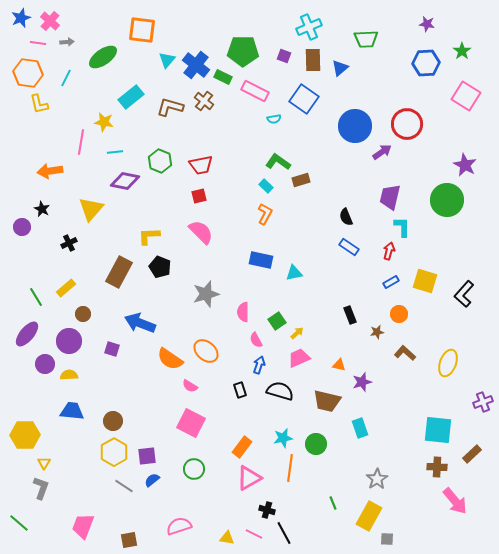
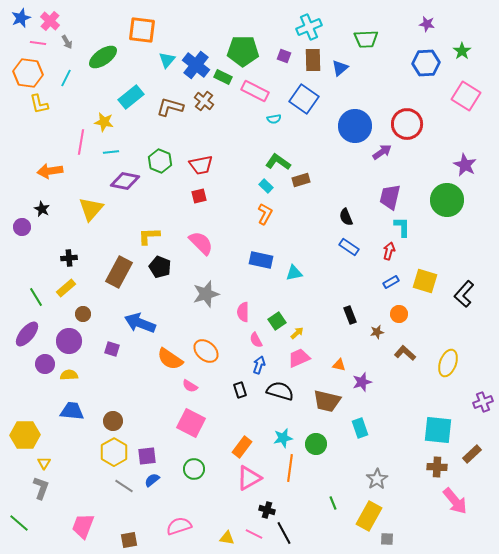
gray arrow at (67, 42): rotated 64 degrees clockwise
cyan line at (115, 152): moved 4 px left
pink semicircle at (201, 232): moved 11 px down
black cross at (69, 243): moved 15 px down; rotated 21 degrees clockwise
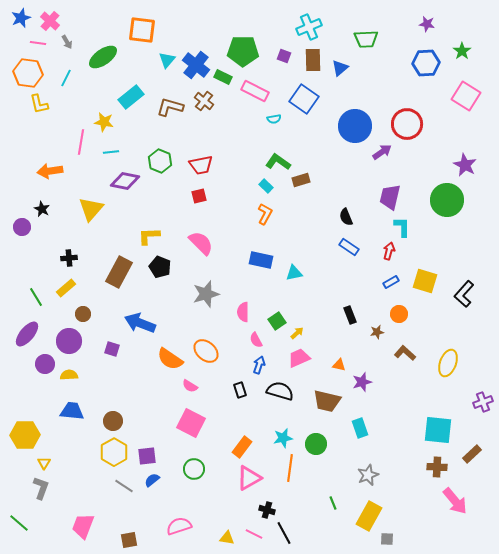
gray star at (377, 479): moved 9 px left, 4 px up; rotated 10 degrees clockwise
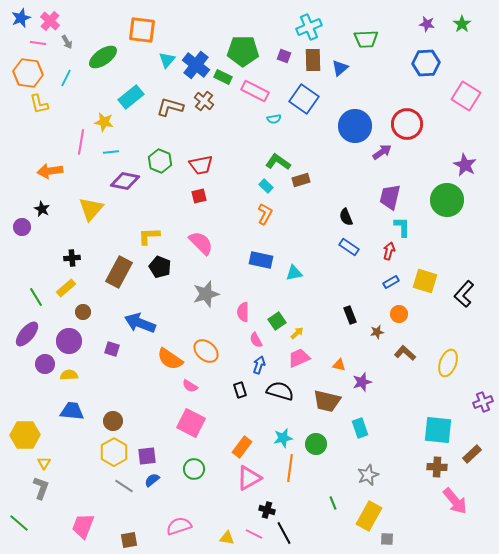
green star at (462, 51): moved 27 px up
black cross at (69, 258): moved 3 px right
brown circle at (83, 314): moved 2 px up
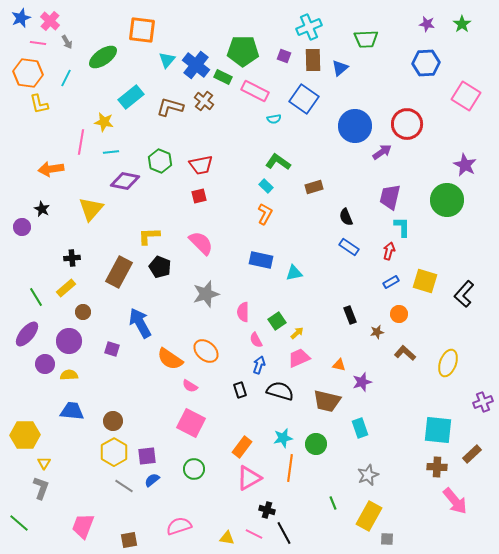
orange arrow at (50, 171): moved 1 px right, 2 px up
brown rectangle at (301, 180): moved 13 px right, 7 px down
blue arrow at (140, 323): rotated 40 degrees clockwise
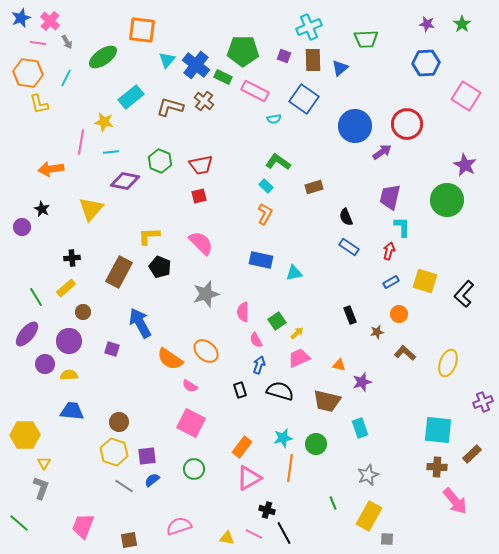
brown circle at (113, 421): moved 6 px right, 1 px down
yellow hexagon at (114, 452): rotated 12 degrees counterclockwise
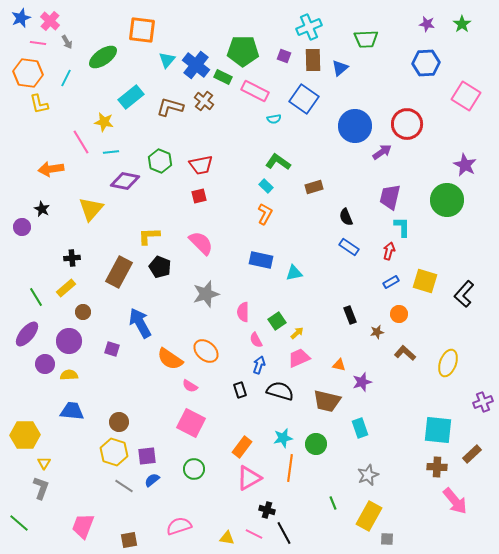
pink line at (81, 142): rotated 40 degrees counterclockwise
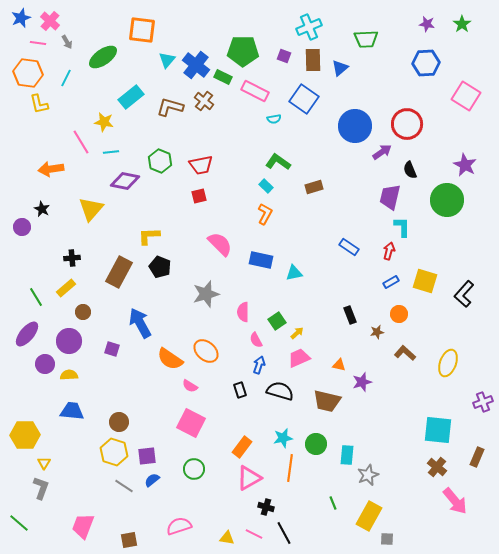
black semicircle at (346, 217): moved 64 px right, 47 px up
pink semicircle at (201, 243): moved 19 px right, 1 px down
cyan rectangle at (360, 428): moved 13 px left, 27 px down; rotated 24 degrees clockwise
brown rectangle at (472, 454): moved 5 px right, 3 px down; rotated 24 degrees counterclockwise
brown cross at (437, 467): rotated 36 degrees clockwise
black cross at (267, 510): moved 1 px left, 3 px up
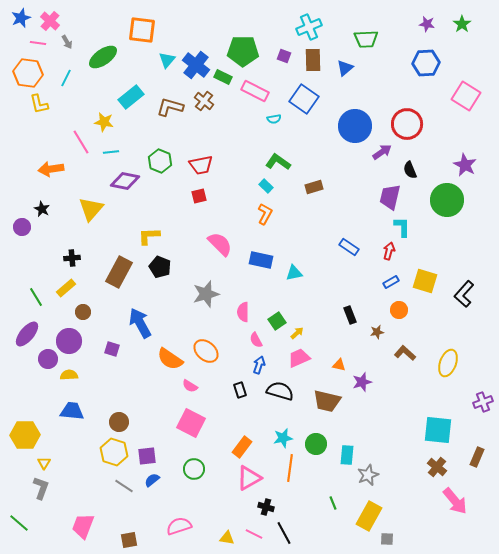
blue triangle at (340, 68): moved 5 px right
orange circle at (399, 314): moved 4 px up
purple circle at (45, 364): moved 3 px right, 5 px up
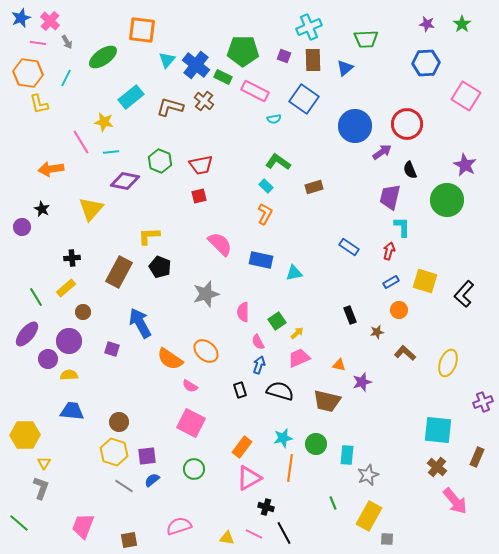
pink semicircle at (256, 340): moved 2 px right, 2 px down
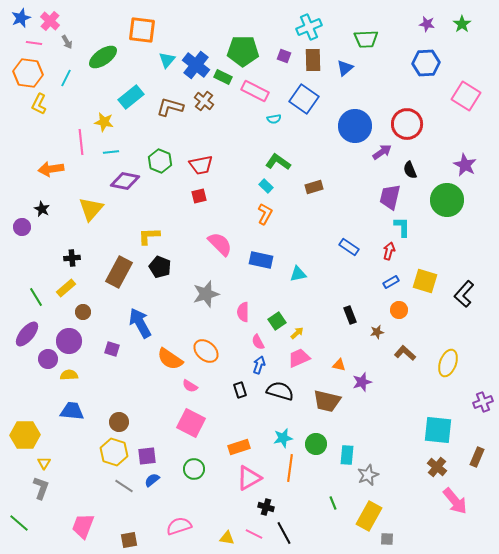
pink line at (38, 43): moved 4 px left
yellow L-shape at (39, 104): rotated 40 degrees clockwise
pink line at (81, 142): rotated 25 degrees clockwise
cyan triangle at (294, 273): moved 4 px right, 1 px down
orange rectangle at (242, 447): moved 3 px left; rotated 35 degrees clockwise
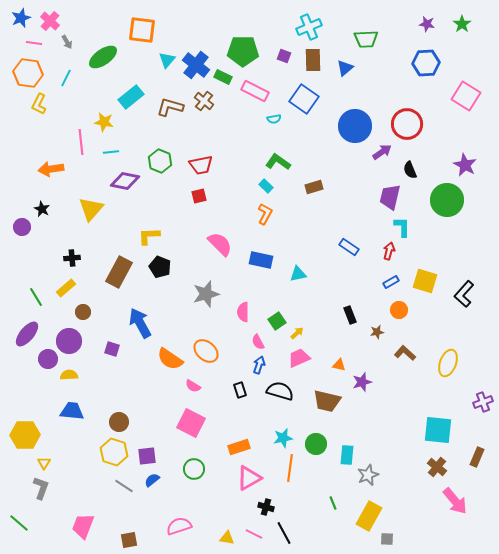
pink semicircle at (190, 386): moved 3 px right
